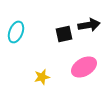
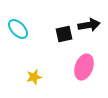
cyan ellipse: moved 2 px right, 3 px up; rotated 65 degrees counterclockwise
pink ellipse: rotated 40 degrees counterclockwise
yellow star: moved 8 px left
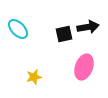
black arrow: moved 1 px left, 2 px down
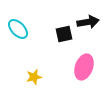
black arrow: moved 5 px up
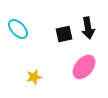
black arrow: moved 6 px down; rotated 90 degrees clockwise
pink ellipse: rotated 20 degrees clockwise
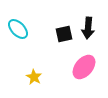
black arrow: rotated 15 degrees clockwise
yellow star: rotated 28 degrees counterclockwise
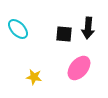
black square: rotated 18 degrees clockwise
pink ellipse: moved 5 px left, 1 px down
yellow star: rotated 21 degrees counterclockwise
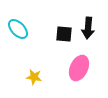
pink ellipse: rotated 15 degrees counterclockwise
